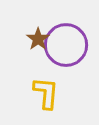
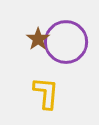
purple circle: moved 3 px up
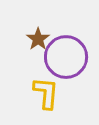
purple circle: moved 15 px down
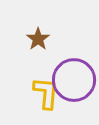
purple circle: moved 8 px right, 23 px down
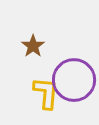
brown star: moved 5 px left, 7 px down
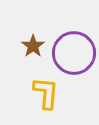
purple circle: moved 27 px up
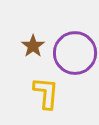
purple circle: moved 1 px right
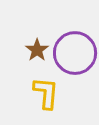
brown star: moved 4 px right, 4 px down
